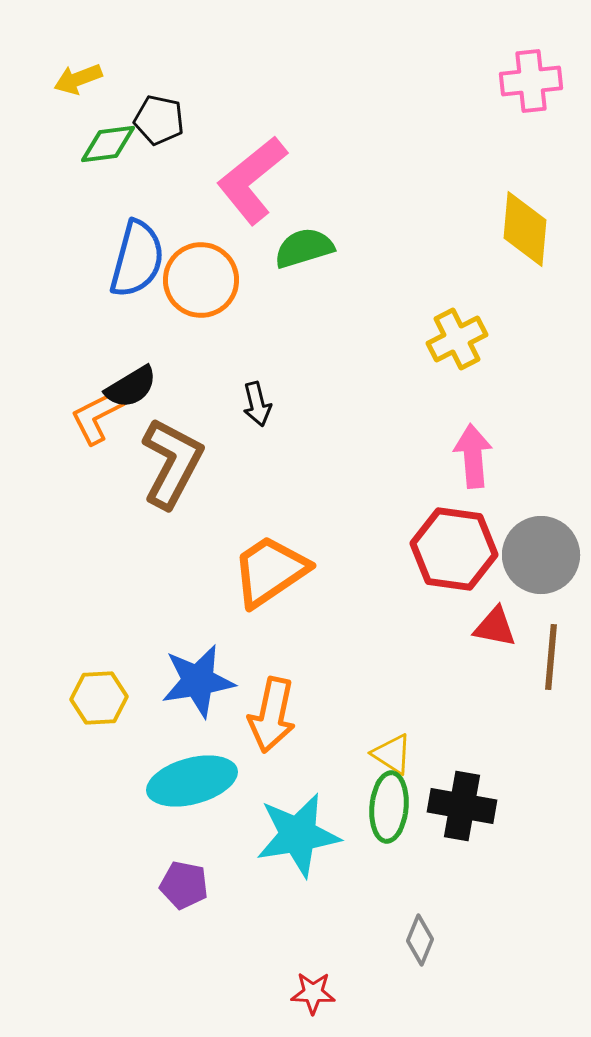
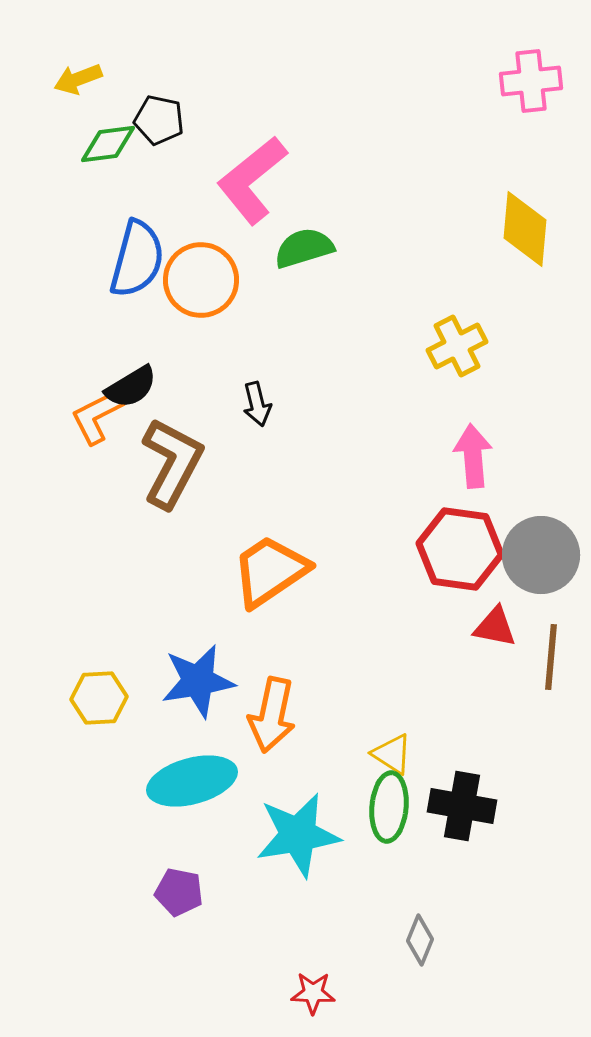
yellow cross: moved 7 px down
red hexagon: moved 6 px right
purple pentagon: moved 5 px left, 7 px down
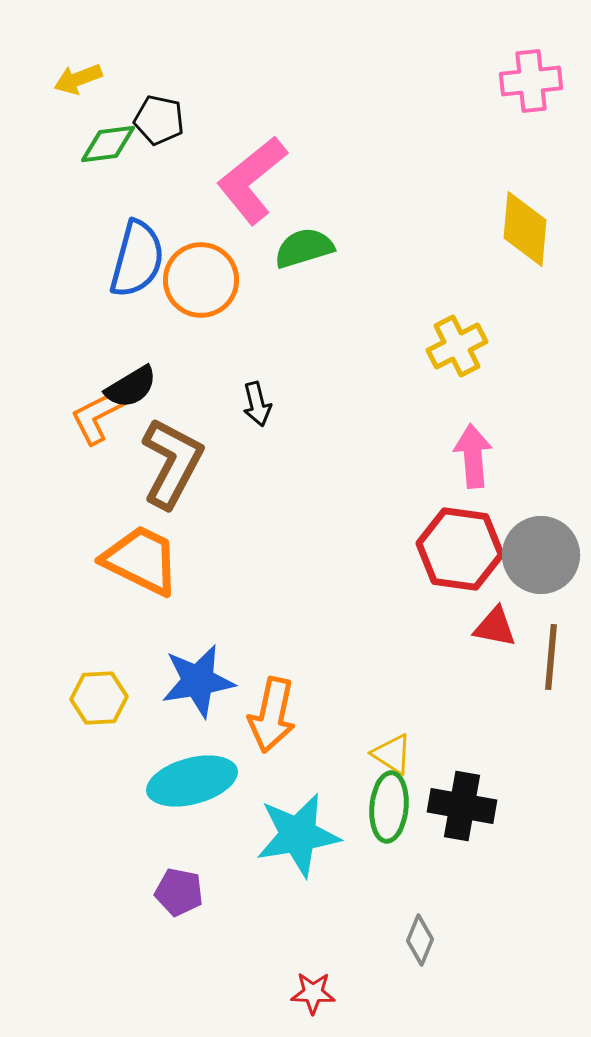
orange trapezoid: moved 129 px left, 11 px up; rotated 60 degrees clockwise
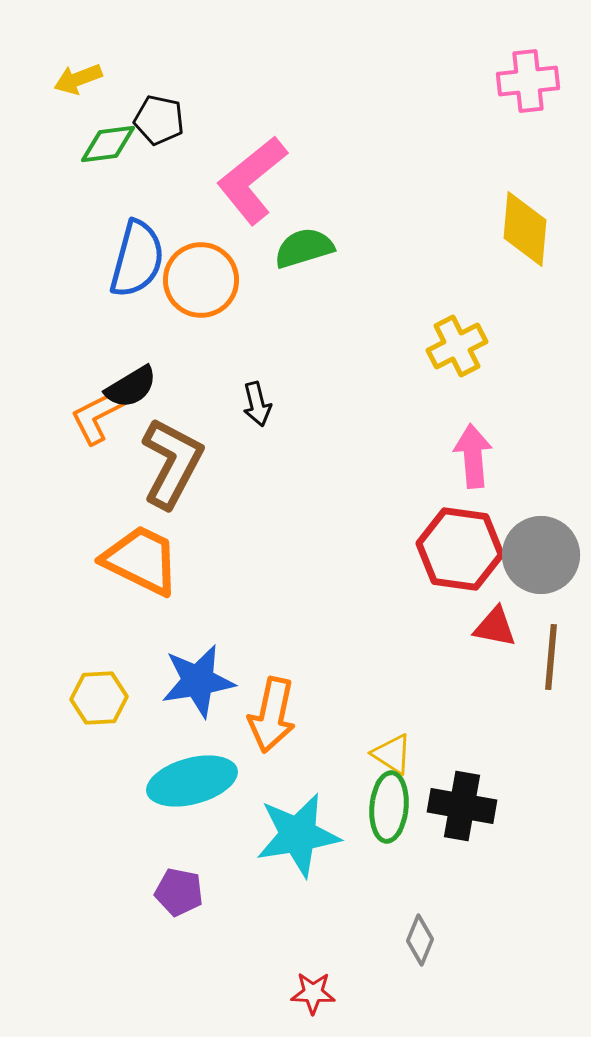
pink cross: moved 3 px left
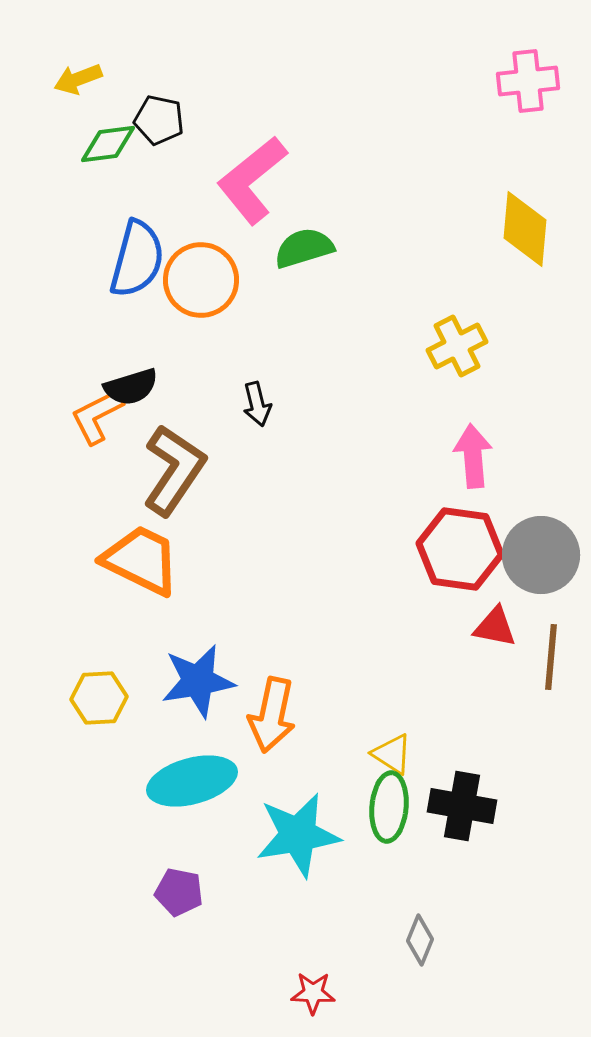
black semicircle: rotated 14 degrees clockwise
brown L-shape: moved 2 px right, 7 px down; rotated 6 degrees clockwise
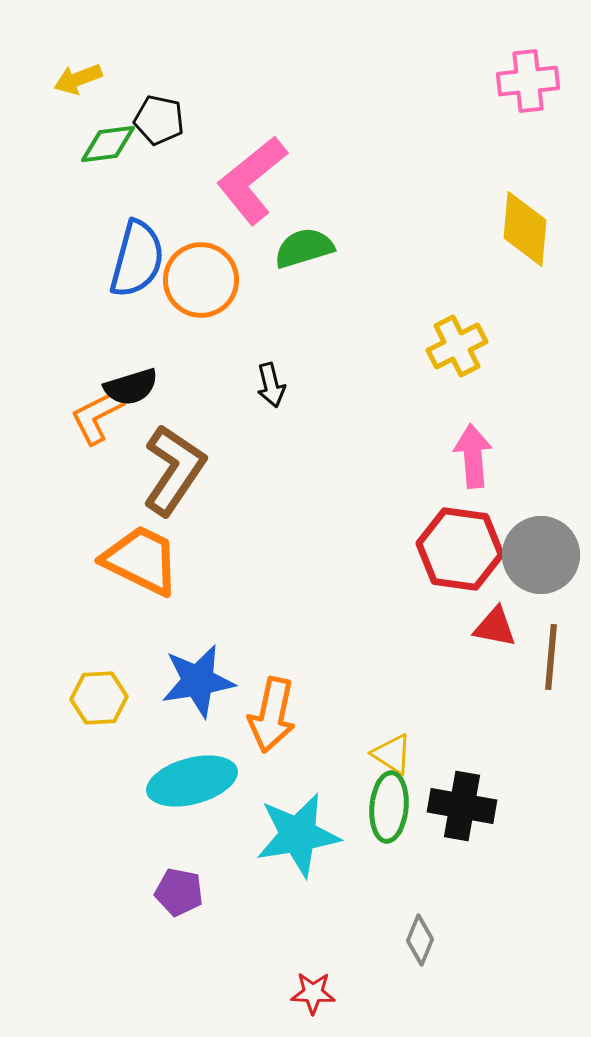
black arrow: moved 14 px right, 19 px up
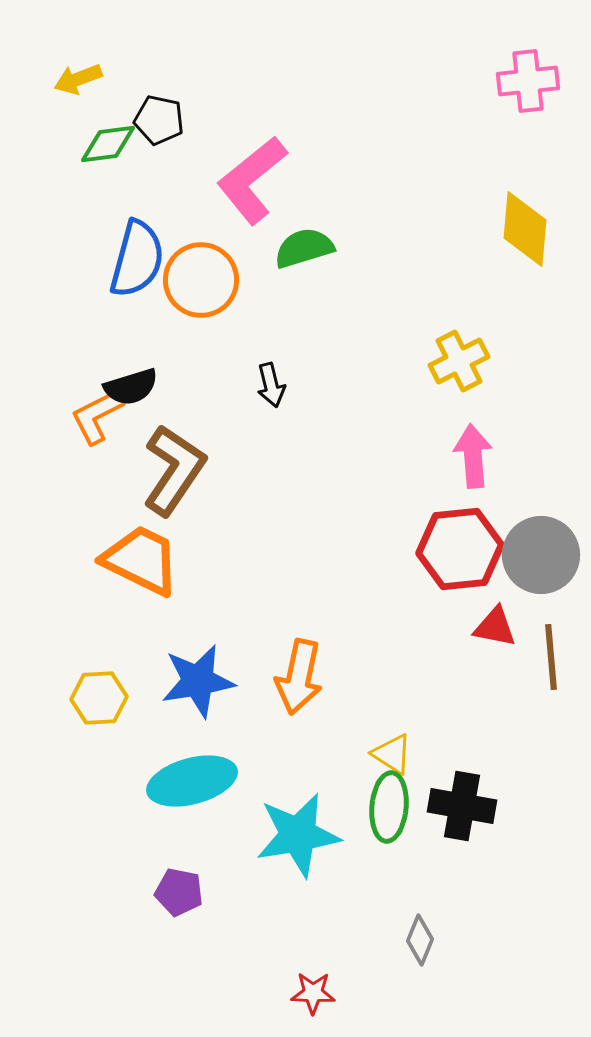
yellow cross: moved 2 px right, 15 px down
red hexagon: rotated 14 degrees counterclockwise
brown line: rotated 10 degrees counterclockwise
orange arrow: moved 27 px right, 38 px up
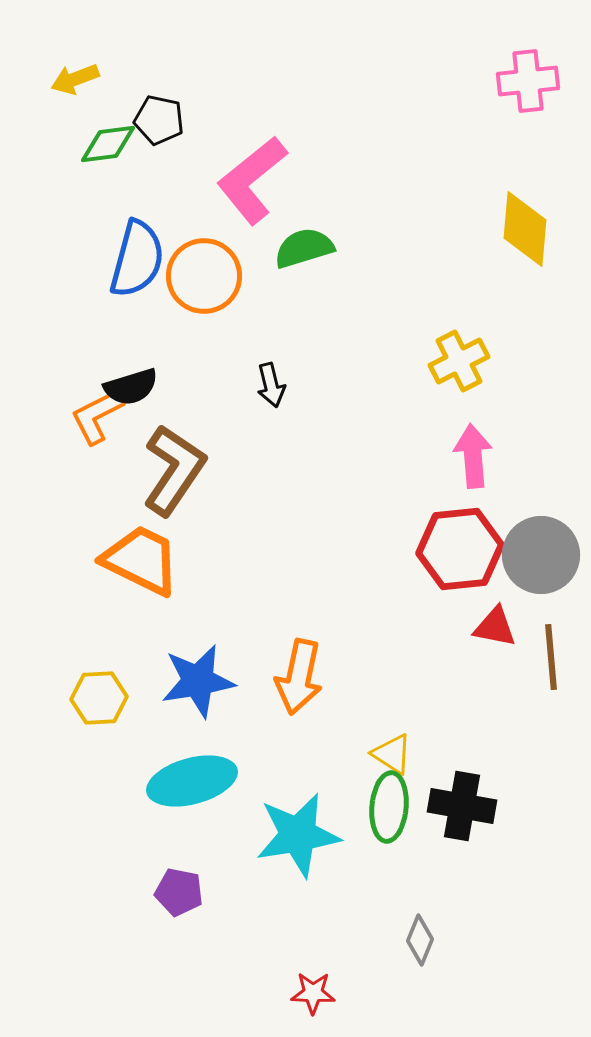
yellow arrow: moved 3 px left
orange circle: moved 3 px right, 4 px up
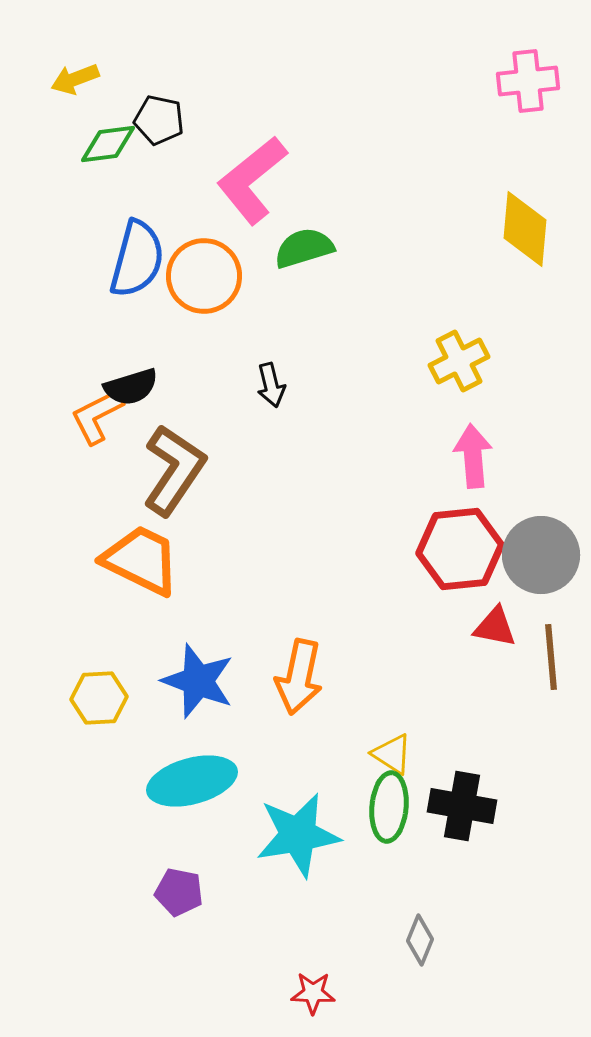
blue star: rotated 30 degrees clockwise
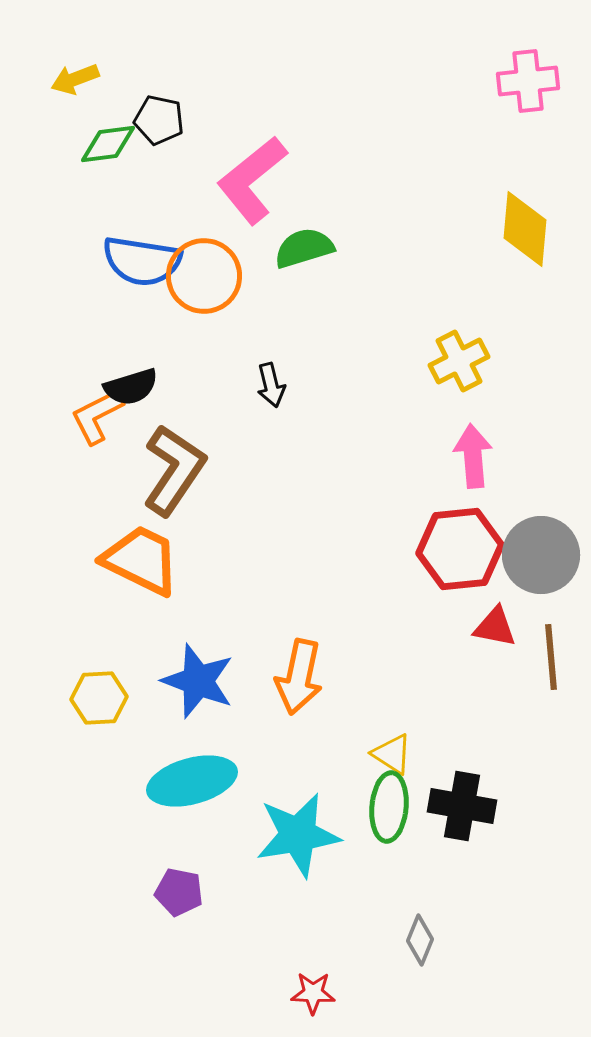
blue semicircle: moved 5 px right, 2 px down; rotated 84 degrees clockwise
